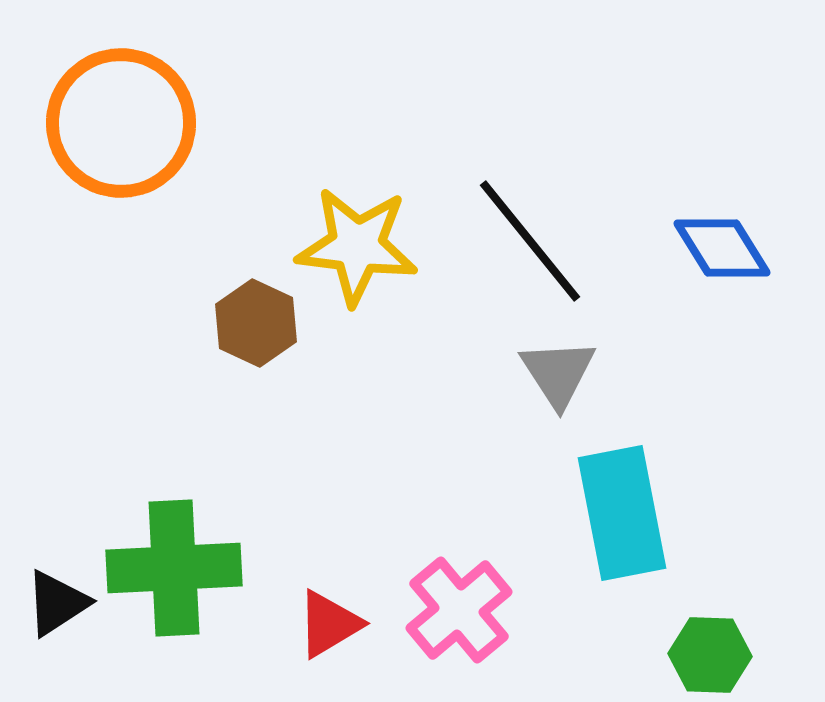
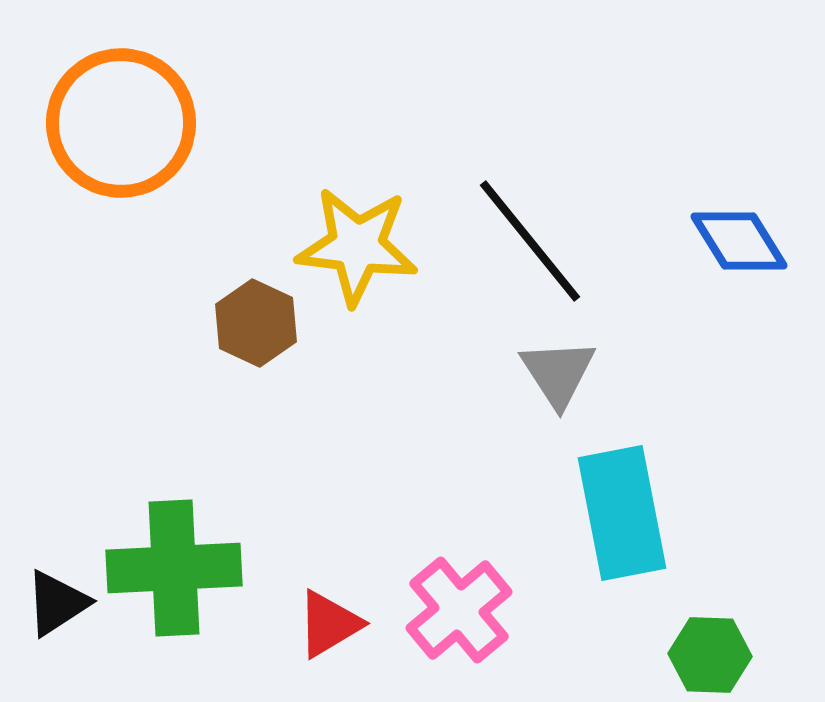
blue diamond: moved 17 px right, 7 px up
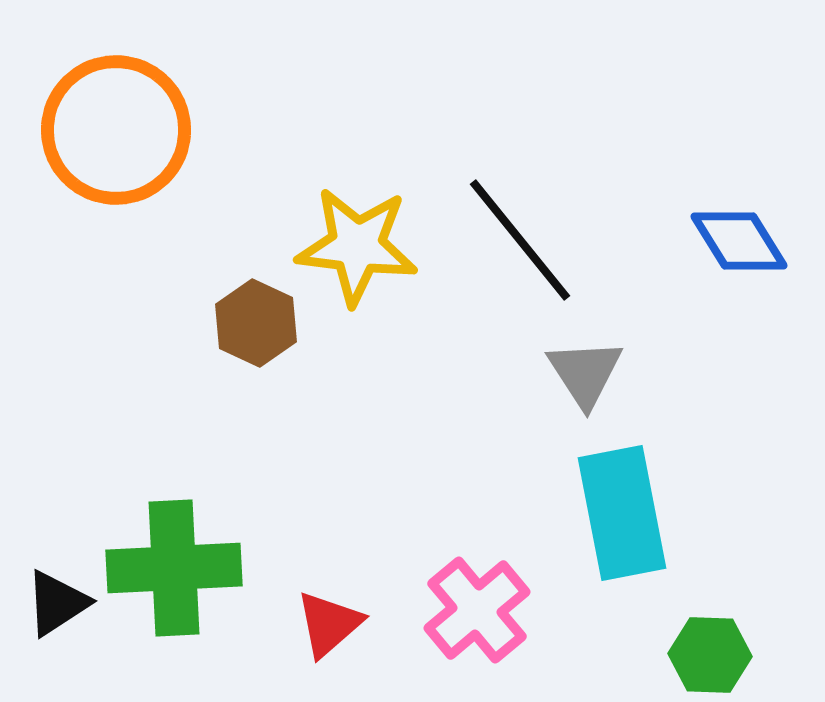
orange circle: moved 5 px left, 7 px down
black line: moved 10 px left, 1 px up
gray triangle: moved 27 px right
pink cross: moved 18 px right
red triangle: rotated 10 degrees counterclockwise
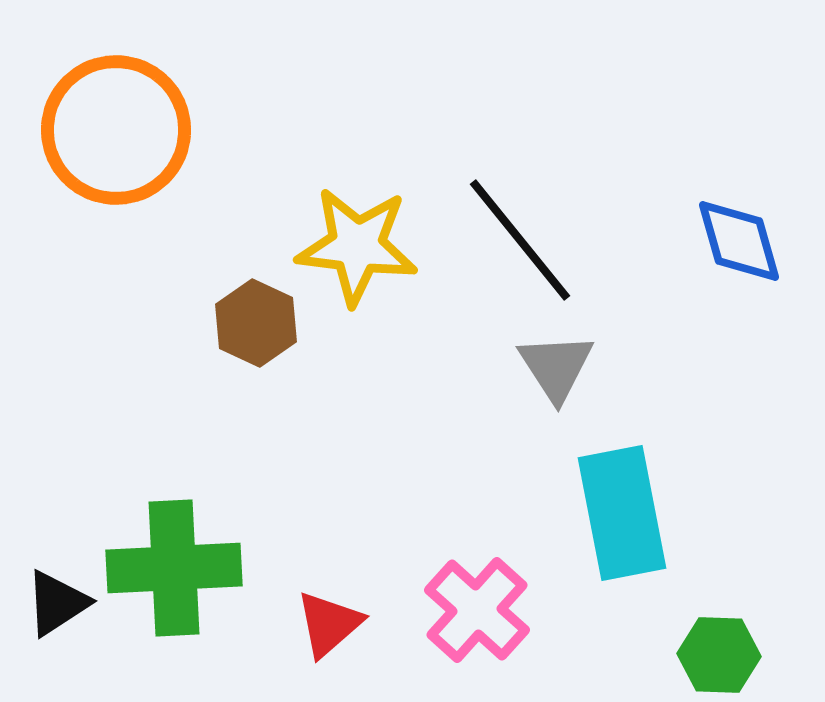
blue diamond: rotated 16 degrees clockwise
gray triangle: moved 29 px left, 6 px up
pink cross: rotated 8 degrees counterclockwise
green hexagon: moved 9 px right
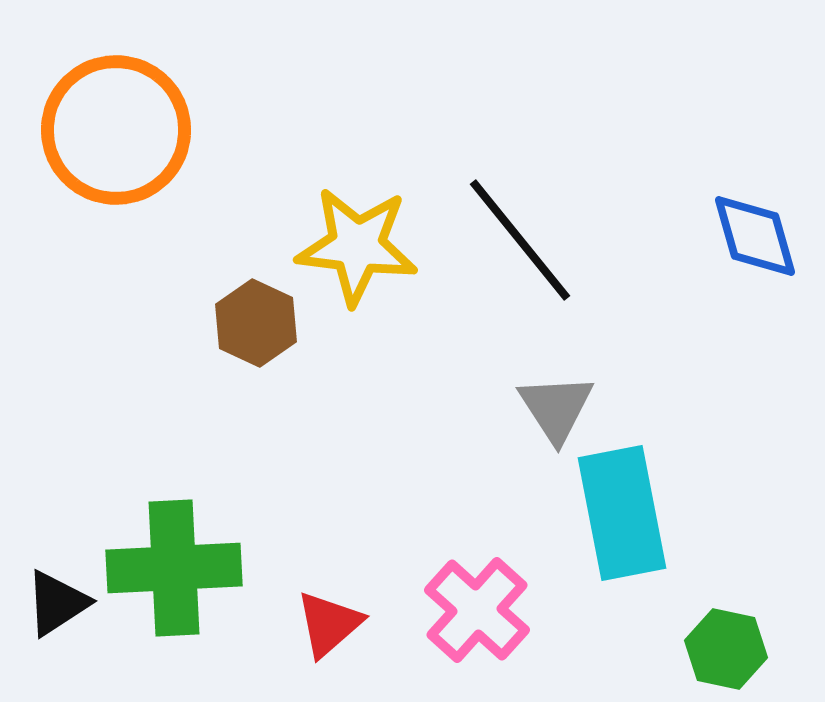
blue diamond: moved 16 px right, 5 px up
gray triangle: moved 41 px down
green hexagon: moved 7 px right, 6 px up; rotated 10 degrees clockwise
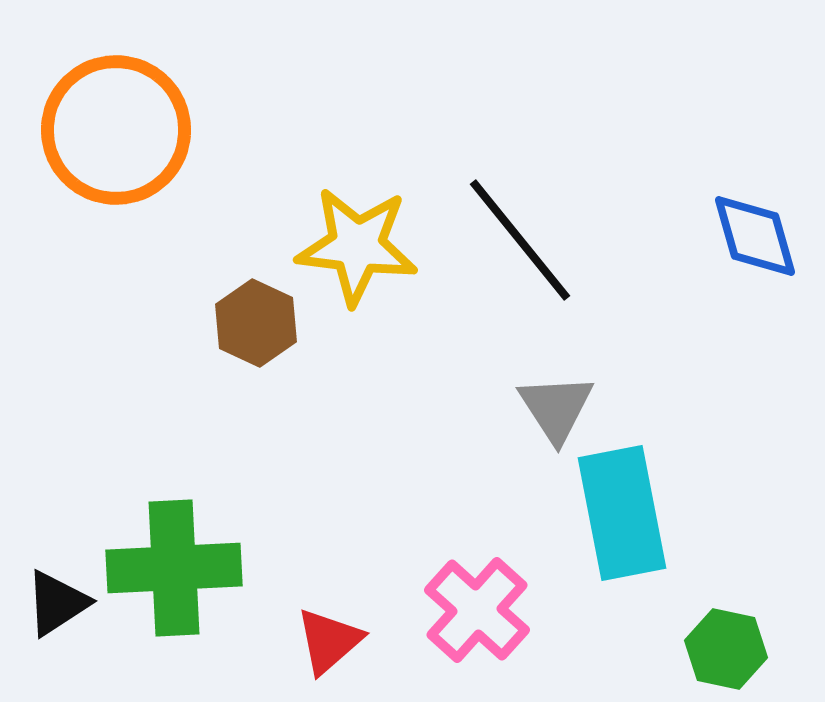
red triangle: moved 17 px down
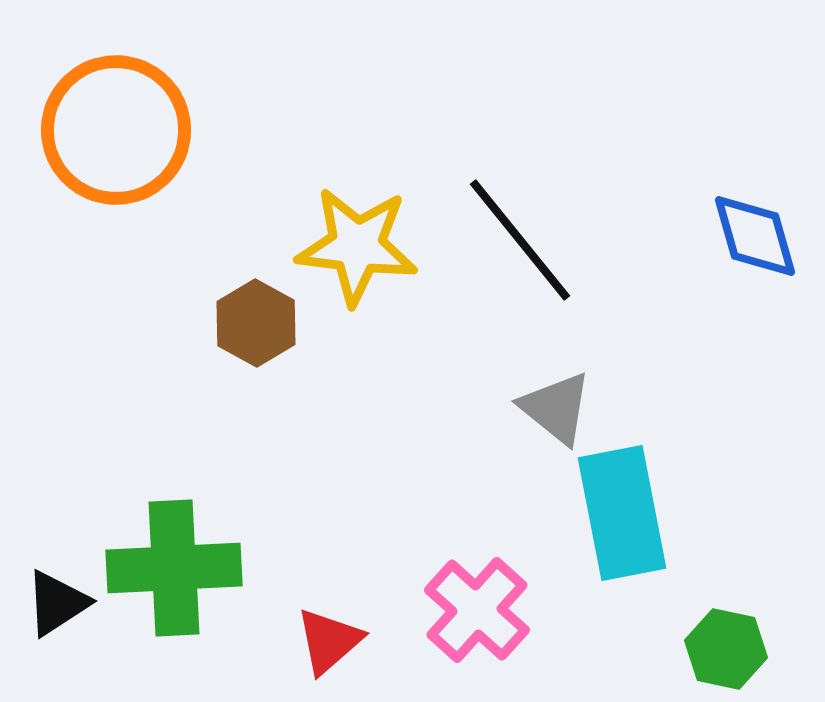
brown hexagon: rotated 4 degrees clockwise
gray triangle: rotated 18 degrees counterclockwise
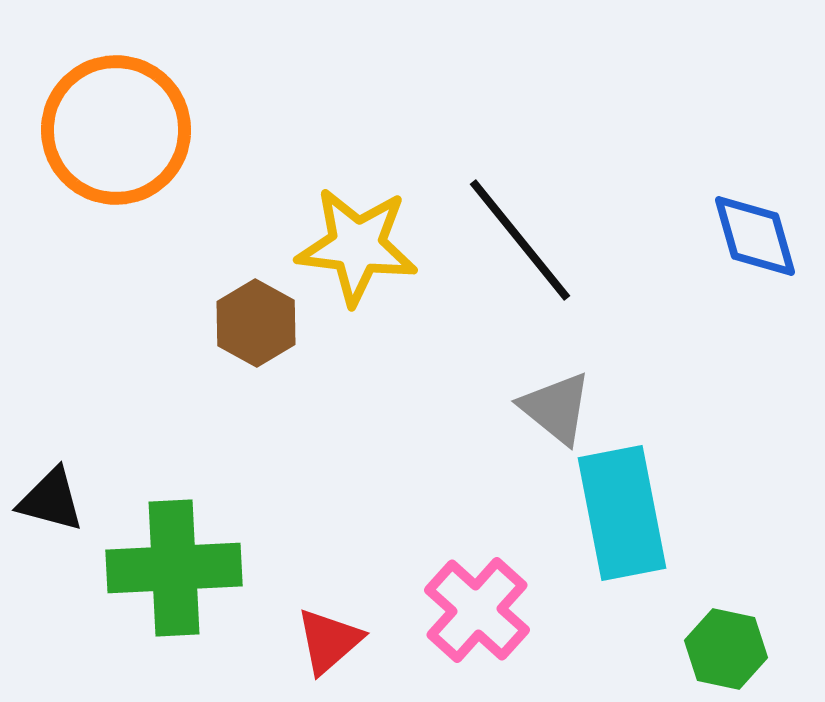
black triangle: moved 6 px left, 103 px up; rotated 48 degrees clockwise
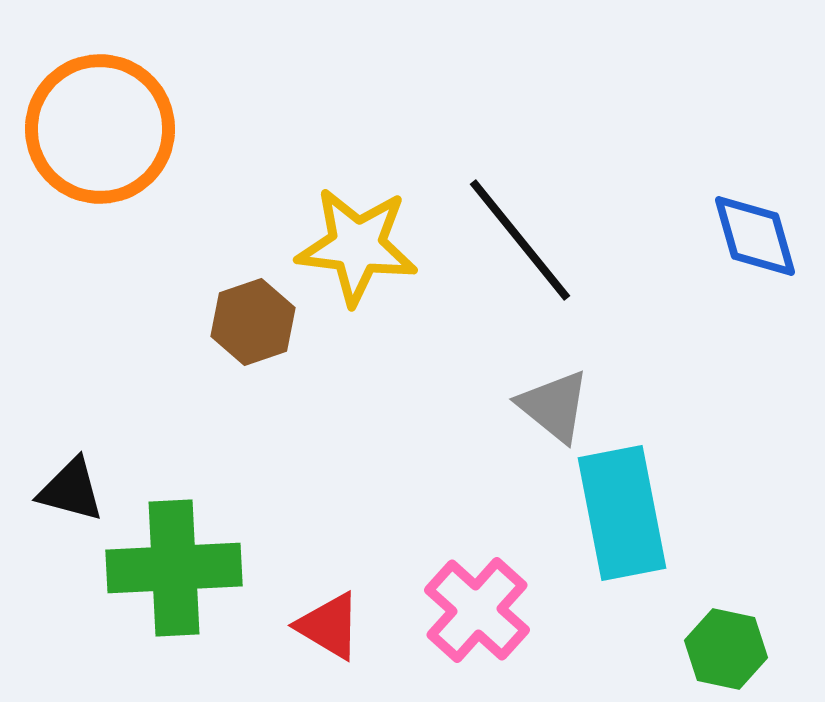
orange circle: moved 16 px left, 1 px up
brown hexagon: moved 3 px left, 1 px up; rotated 12 degrees clockwise
gray triangle: moved 2 px left, 2 px up
black triangle: moved 20 px right, 10 px up
red triangle: moved 15 px up; rotated 48 degrees counterclockwise
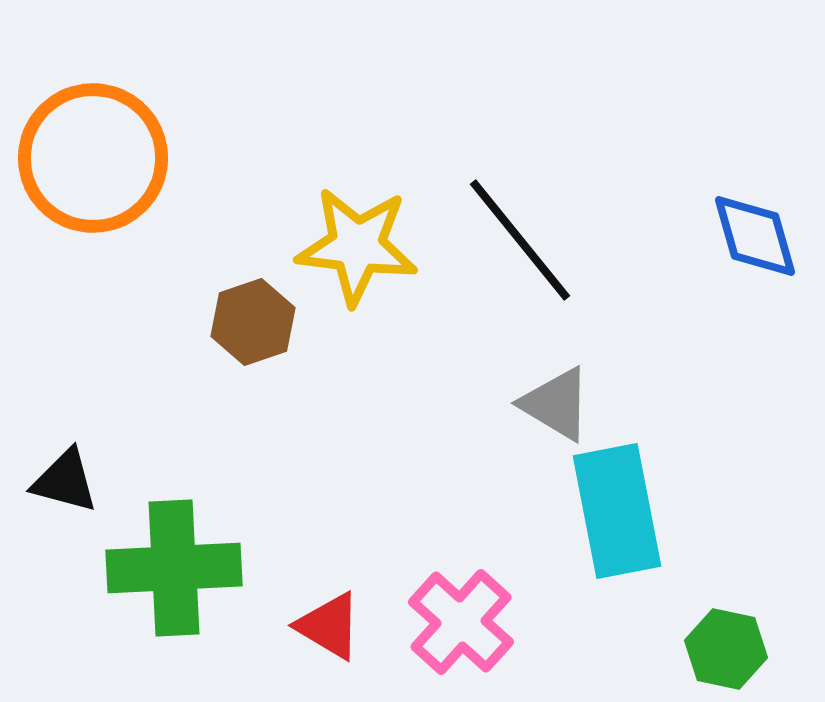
orange circle: moved 7 px left, 29 px down
gray triangle: moved 2 px right, 2 px up; rotated 8 degrees counterclockwise
black triangle: moved 6 px left, 9 px up
cyan rectangle: moved 5 px left, 2 px up
pink cross: moved 16 px left, 12 px down
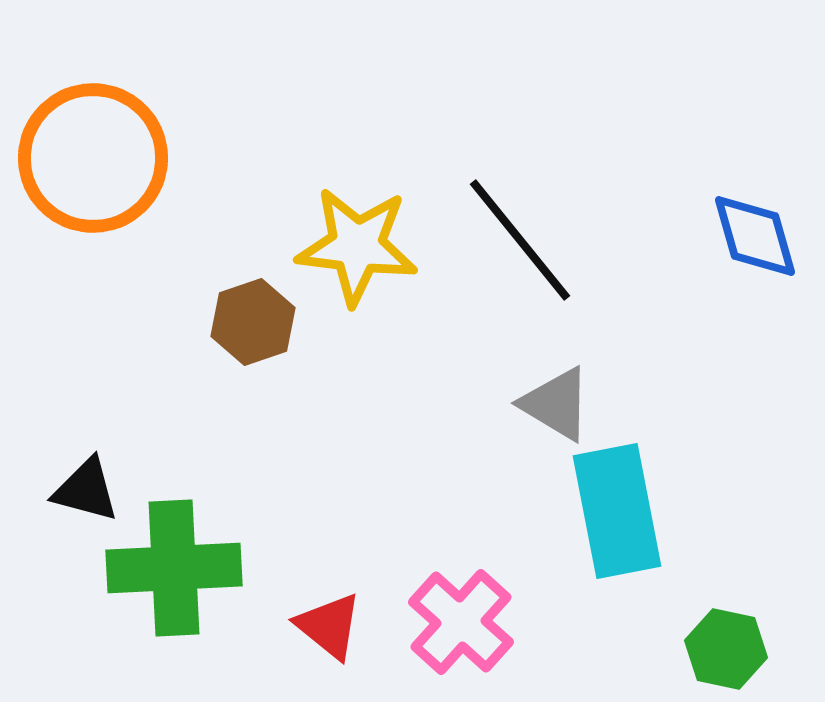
black triangle: moved 21 px right, 9 px down
red triangle: rotated 8 degrees clockwise
